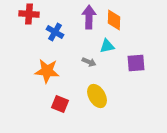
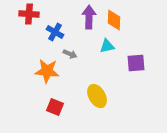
gray arrow: moved 19 px left, 8 px up
red square: moved 5 px left, 3 px down
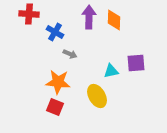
cyan triangle: moved 4 px right, 25 px down
orange star: moved 11 px right, 11 px down
